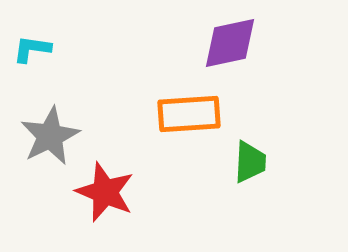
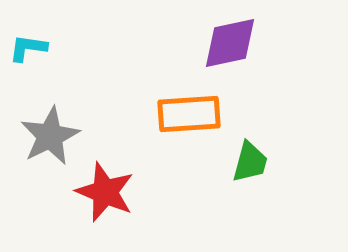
cyan L-shape: moved 4 px left, 1 px up
green trapezoid: rotated 12 degrees clockwise
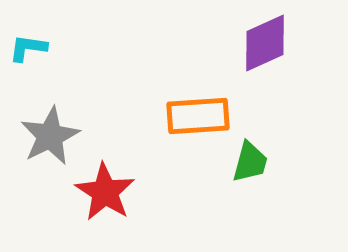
purple diamond: moved 35 px right; rotated 12 degrees counterclockwise
orange rectangle: moved 9 px right, 2 px down
red star: rotated 10 degrees clockwise
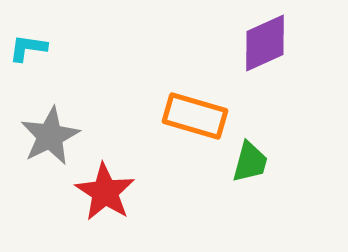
orange rectangle: moved 3 px left; rotated 20 degrees clockwise
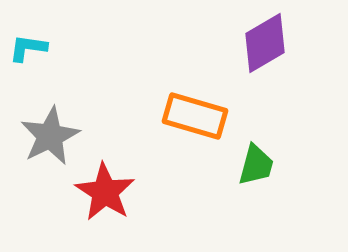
purple diamond: rotated 6 degrees counterclockwise
green trapezoid: moved 6 px right, 3 px down
